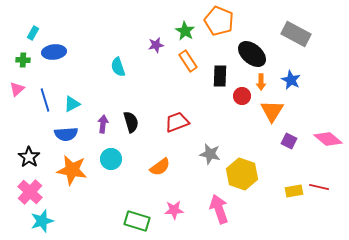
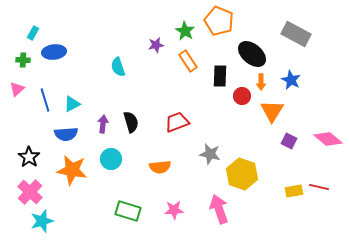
orange semicircle: rotated 30 degrees clockwise
green rectangle: moved 9 px left, 10 px up
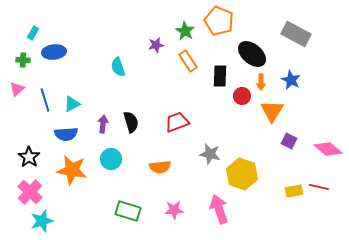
pink diamond: moved 10 px down
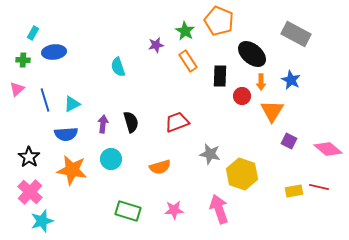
orange semicircle: rotated 10 degrees counterclockwise
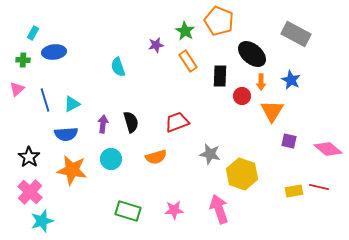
purple square: rotated 14 degrees counterclockwise
orange semicircle: moved 4 px left, 10 px up
